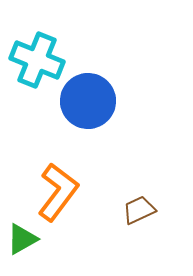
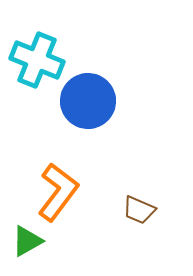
brown trapezoid: rotated 132 degrees counterclockwise
green triangle: moved 5 px right, 2 px down
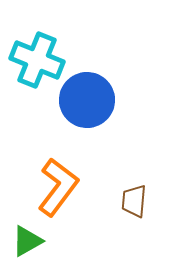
blue circle: moved 1 px left, 1 px up
orange L-shape: moved 5 px up
brown trapezoid: moved 5 px left, 9 px up; rotated 72 degrees clockwise
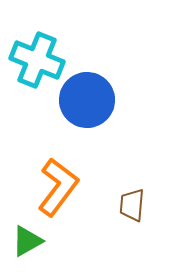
brown trapezoid: moved 2 px left, 4 px down
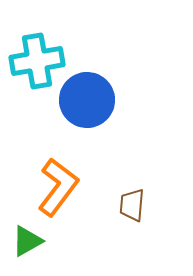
cyan cross: moved 1 px down; rotated 32 degrees counterclockwise
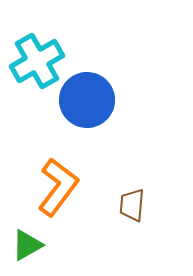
cyan cross: rotated 20 degrees counterclockwise
green triangle: moved 4 px down
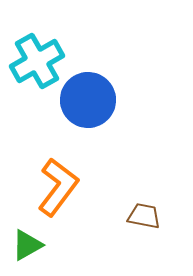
blue circle: moved 1 px right
brown trapezoid: moved 12 px right, 11 px down; rotated 96 degrees clockwise
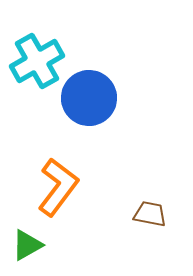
blue circle: moved 1 px right, 2 px up
brown trapezoid: moved 6 px right, 2 px up
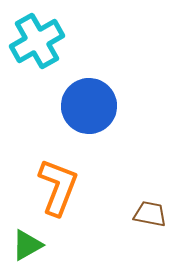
cyan cross: moved 20 px up
blue circle: moved 8 px down
orange L-shape: rotated 16 degrees counterclockwise
